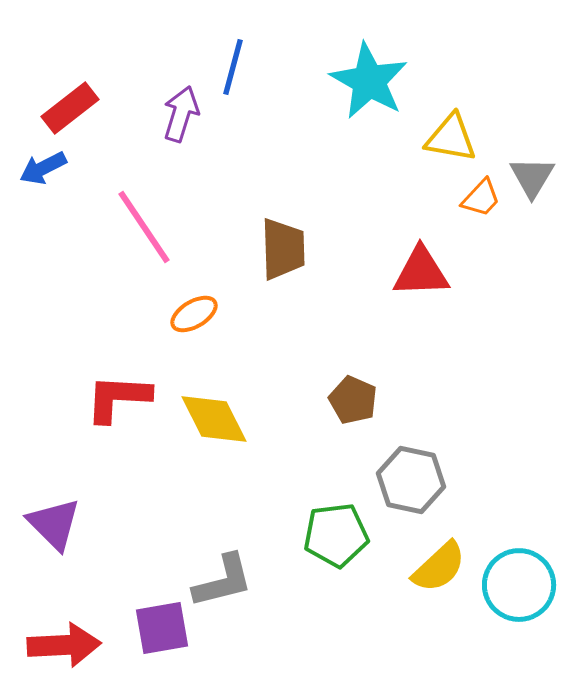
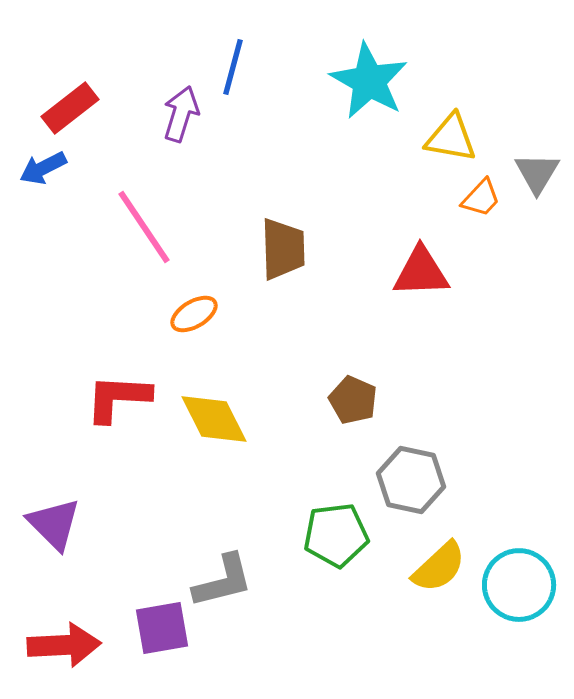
gray triangle: moved 5 px right, 4 px up
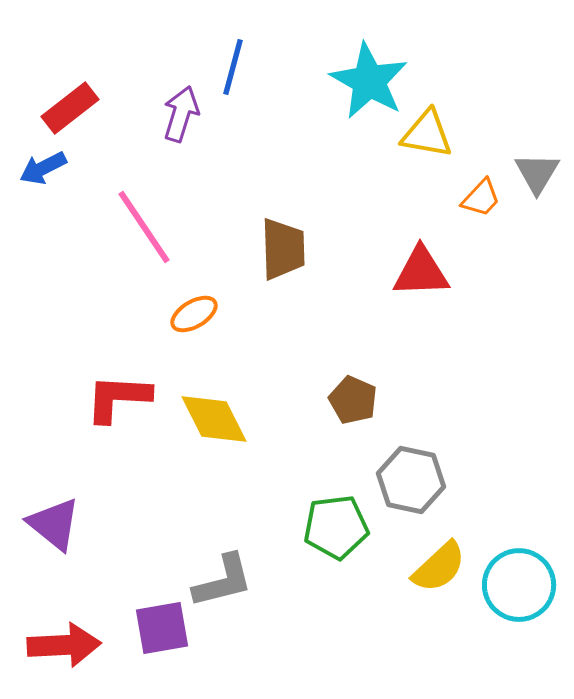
yellow triangle: moved 24 px left, 4 px up
purple triangle: rotated 6 degrees counterclockwise
green pentagon: moved 8 px up
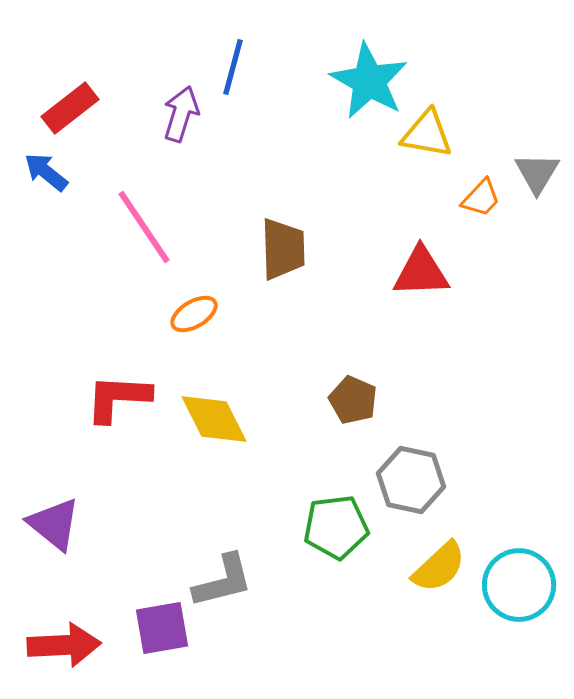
blue arrow: moved 3 px right, 4 px down; rotated 66 degrees clockwise
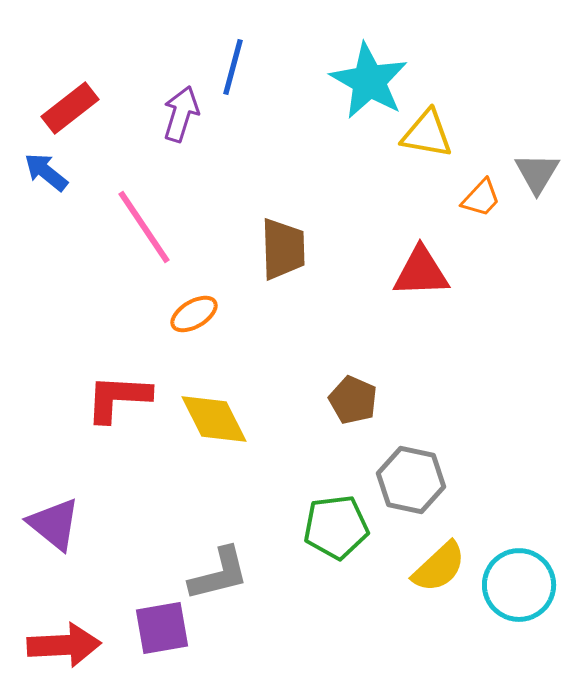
gray L-shape: moved 4 px left, 7 px up
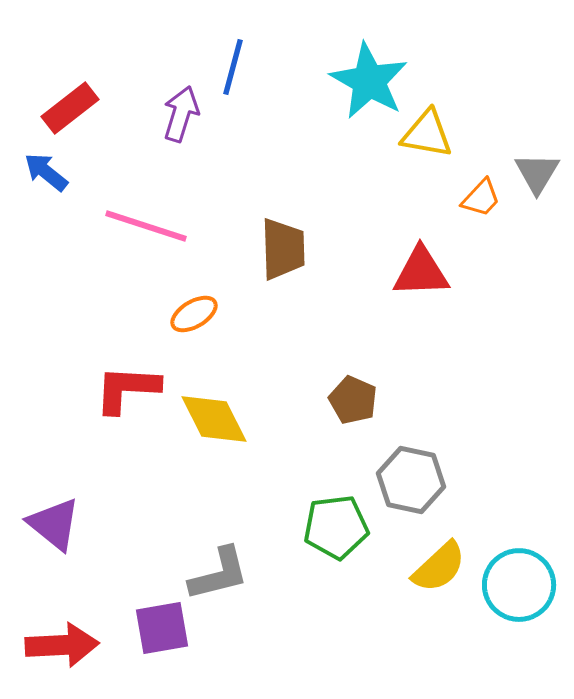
pink line: moved 2 px right, 1 px up; rotated 38 degrees counterclockwise
red L-shape: moved 9 px right, 9 px up
red arrow: moved 2 px left
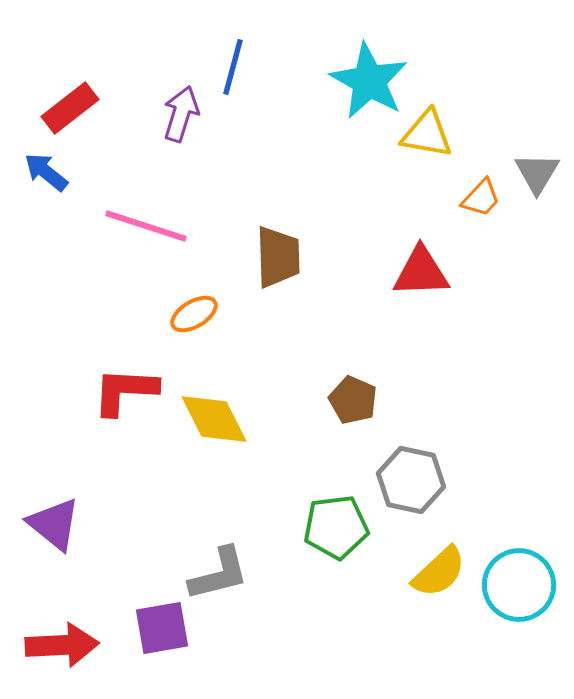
brown trapezoid: moved 5 px left, 8 px down
red L-shape: moved 2 px left, 2 px down
yellow semicircle: moved 5 px down
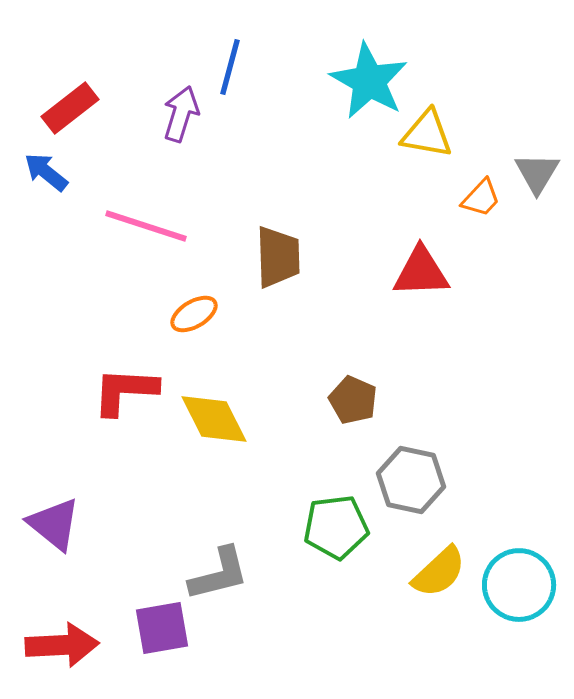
blue line: moved 3 px left
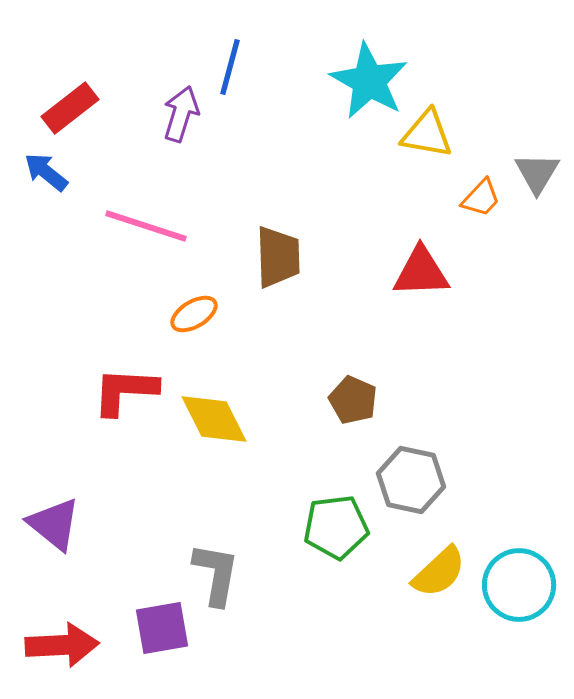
gray L-shape: moved 3 px left; rotated 66 degrees counterclockwise
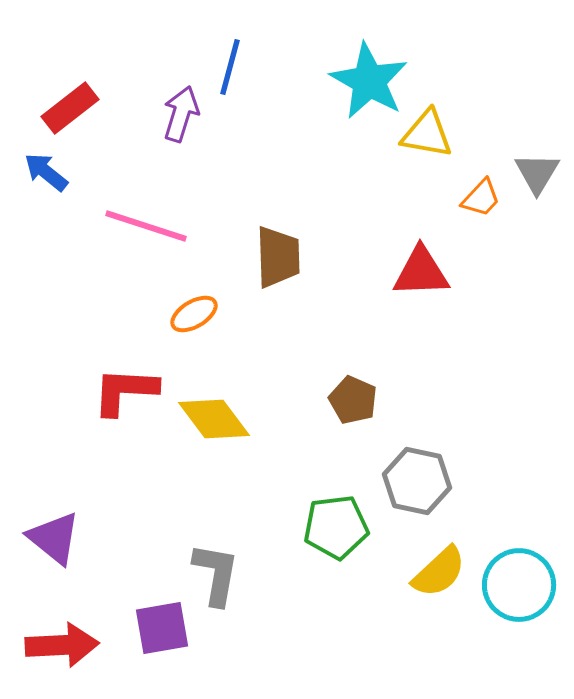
yellow diamond: rotated 10 degrees counterclockwise
gray hexagon: moved 6 px right, 1 px down
purple triangle: moved 14 px down
